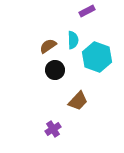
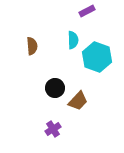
brown semicircle: moved 16 px left; rotated 120 degrees clockwise
black circle: moved 18 px down
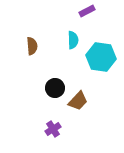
cyan hexagon: moved 4 px right; rotated 12 degrees counterclockwise
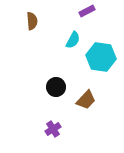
cyan semicircle: rotated 30 degrees clockwise
brown semicircle: moved 25 px up
black circle: moved 1 px right, 1 px up
brown trapezoid: moved 8 px right, 1 px up
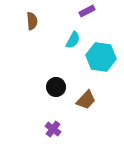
purple cross: rotated 21 degrees counterclockwise
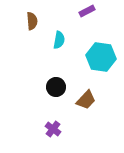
cyan semicircle: moved 14 px left; rotated 18 degrees counterclockwise
